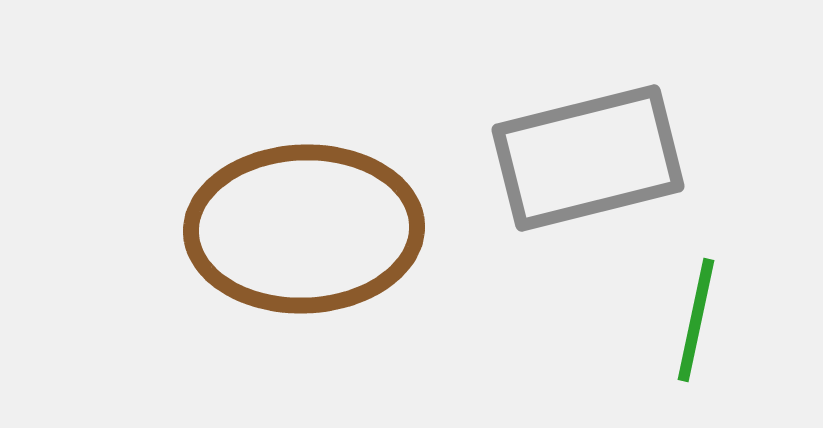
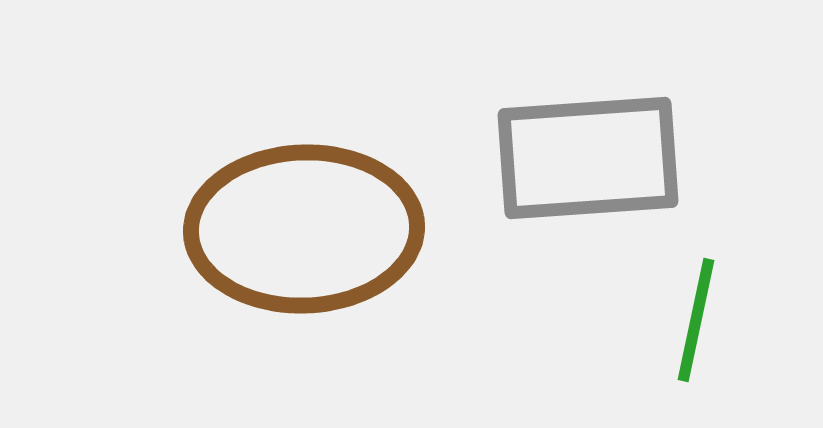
gray rectangle: rotated 10 degrees clockwise
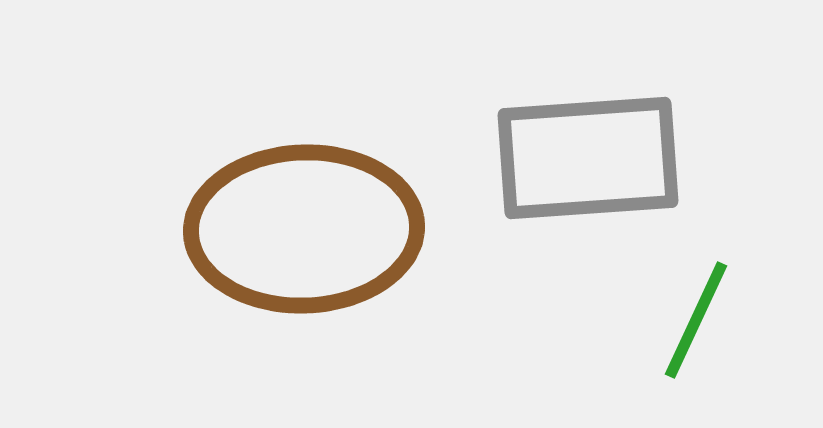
green line: rotated 13 degrees clockwise
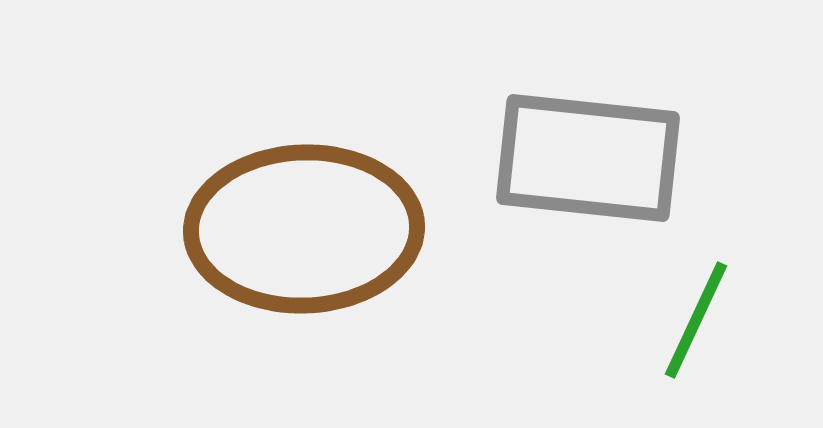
gray rectangle: rotated 10 degrees clockwise
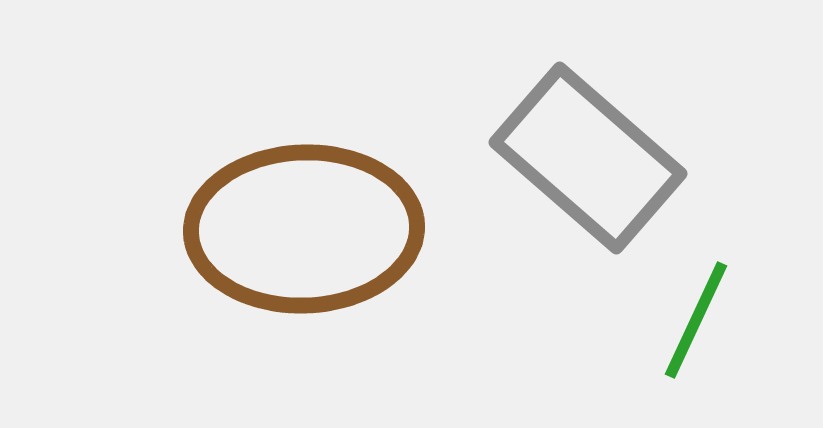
gray rectangle: rotated 35 degrees clockwise
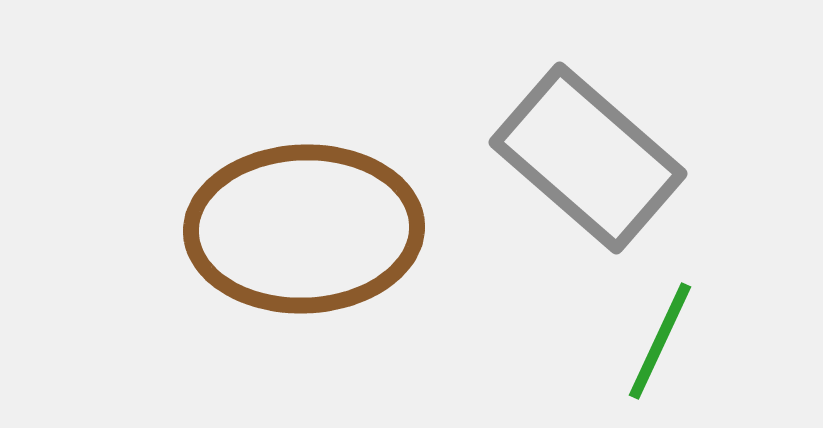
green line: moved 36 px left, 21 px down
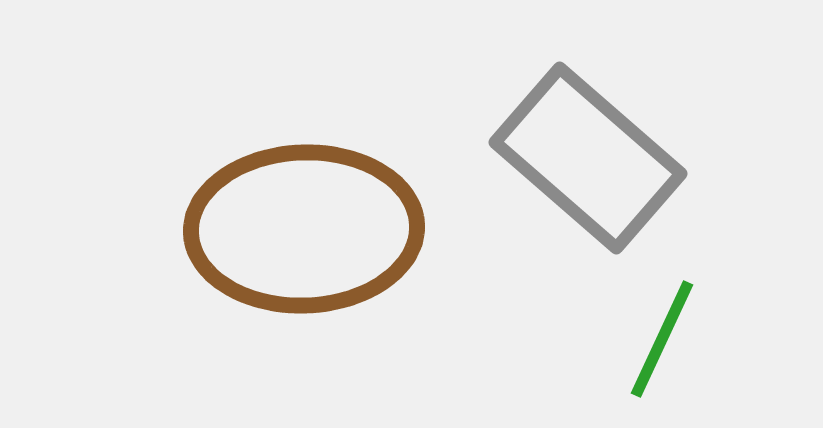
green line: moved 2 px right, 2 px up
